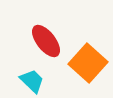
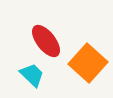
cyan trapezoid: moved 6 px up
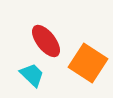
orange square: rotated 9 degrees counterclockwise
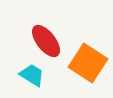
cyan trapezoid: rotated 12 degrees counterclockwise
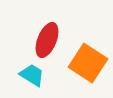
red ellipse: moved 1 px right, 1 px up; rotated 60 degrees clockwise
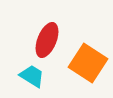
cyan trapezoid: moved 1 px down
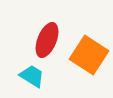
orange square: moved 1 px right, 8 px up
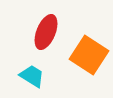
red ellipse: moved 1 px left, 8 px up
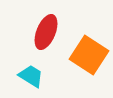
cyan trapezoid: moved 1 px left
